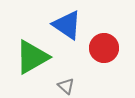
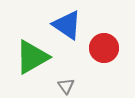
gray triangle: rotated 12 degrees clockwise
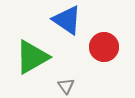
blue triangle: moved 5 px up
red circle: moved 1 px up
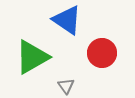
red circle: moved 2 px left, 6 px down
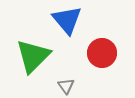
blue triangle: rotated 16 degrees clockwise
green triangle: moved 1 px right, 1 px up; rotated 15 degrees counterclockwise
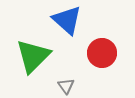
blue triangle: rotated 8 degrees counterclockwise
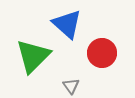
blue triangle: moved 4 px down
gray triangle: moved 5 px right
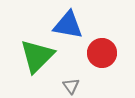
blue triangle: moved 1 px right, 1 px down; rotated 32 degrees counterclockwise
green triangle: moved 4 px right
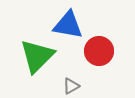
red circle: moved 3 px left, 2 px up
gray triangle: rotated 36 degrees clockwise
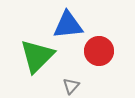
blue triangle: rotated 16 degrees counterclockwise
gray triangle: rotated 18 degrees counterclockwise
